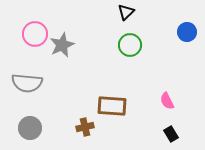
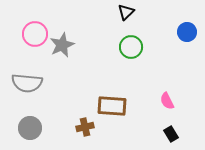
green circle: moved 1 px right, 2 px down
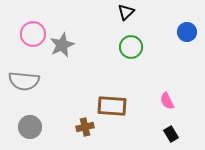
pink circle: moved 2 px left
gray semicircle: moved 3 px left, 2 px up
gray circle: moved 1 px up
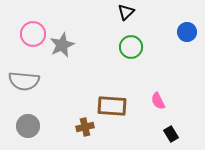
pink semicircle: moved 9 px left
gray circle: moved 2 px left, 1 px up
